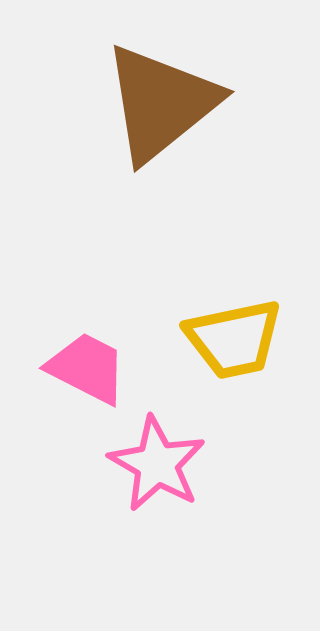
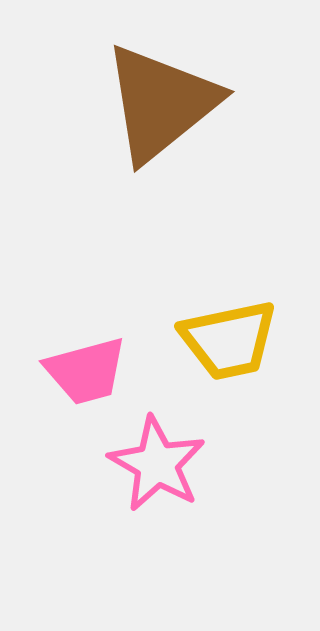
yellow trapezoid: moved 5 px left, 1 px down
pink trapezoid: moved 1 px left, 3 px down; rotated 138 degrees clockwise
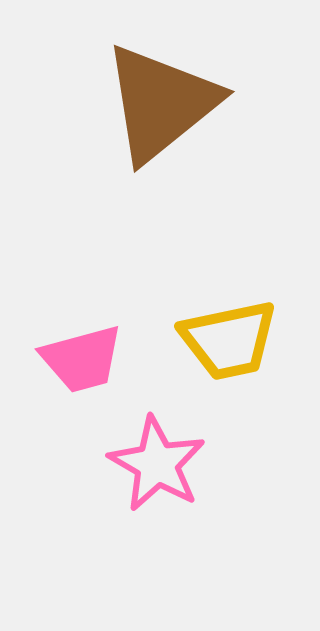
pink trapezoid: moved 4 px left, 12 px up
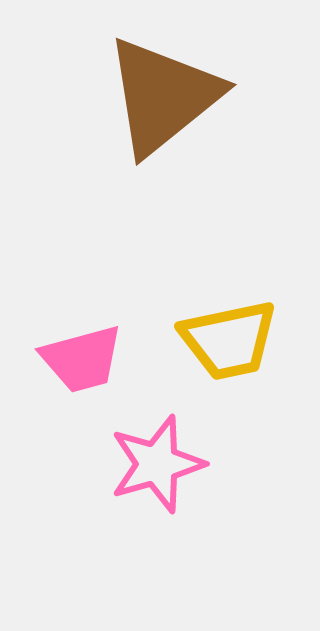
brown triangle: moved 2 px right, 7 px up
pink star: rotated 26 degrees clockwise
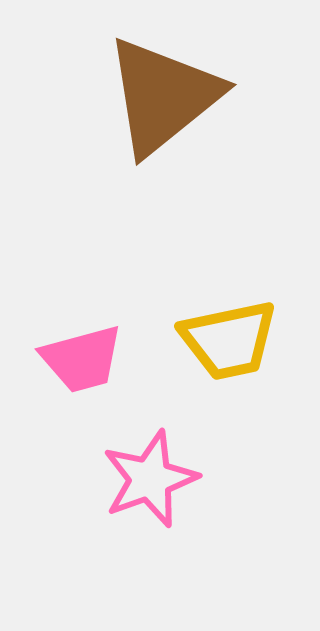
pink star: moved 7 px left, 15 px down; rotated 4 degrees counterclockwise
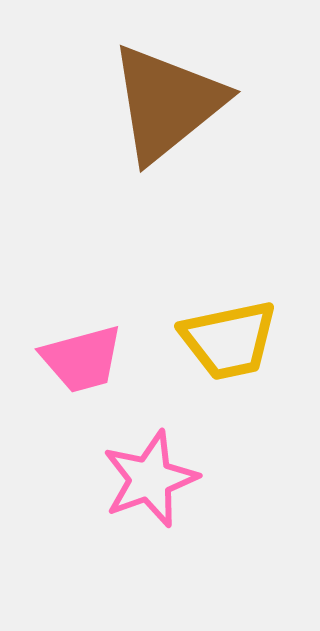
brown triangle: moved 4 px right, 7 px down
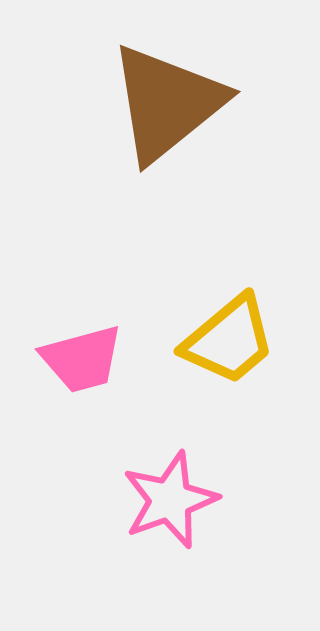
yellow trapezoid: rotated 28 degrees counterclockwise
pink star: moved 20 px right, 21 px down
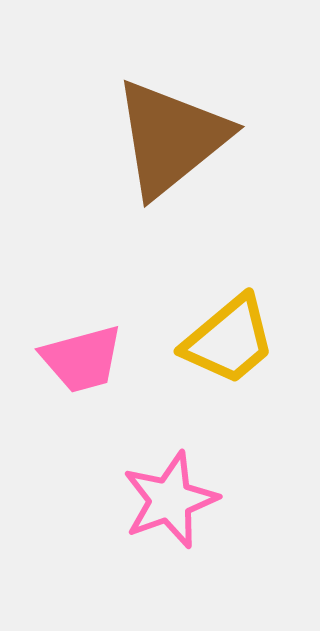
brown triangle: moved 4 px right, 35 px down
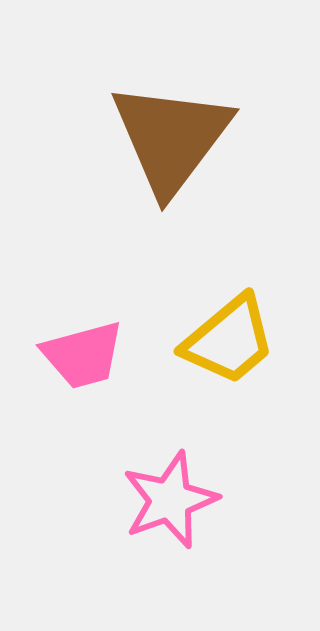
brown triangle: rotated 14 degrees counterclockwise
pink trapezoid: moved 1 px right, 4 px up
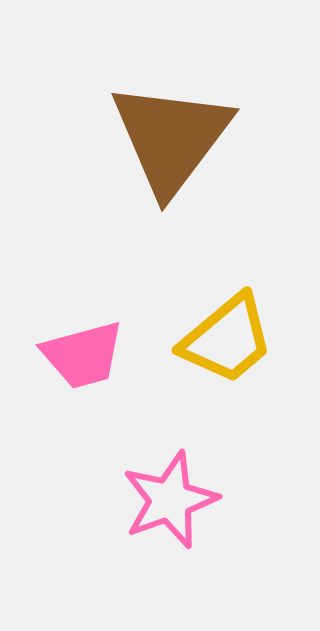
yellow trapezoid: moved 2 px left, 1 px up
